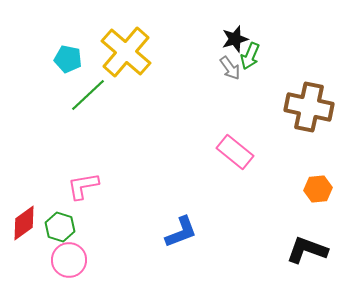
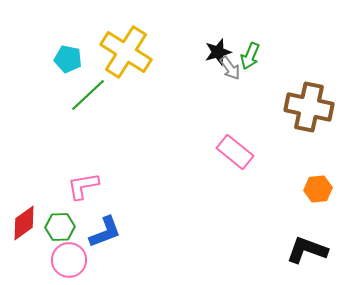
black star: moved 17 px left, 13 px down
yellow cross: rotated 9 degrees counterclockwise
green hexagon: rotated 20 degrees counterclockwise
blue L-shape: moved 76 px left
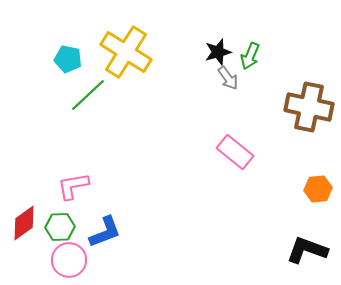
gray arrow: moved 2 px left, 10 px down
pink L-shape: moved 10 px left
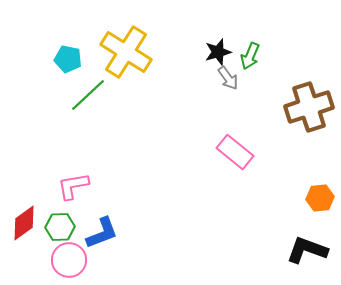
brown cross: rotated 30 degrees counterclockwise
orange hexagon: moved 2 px right, 9 px down
blue L-shape: moved 3 px left, 1 px down
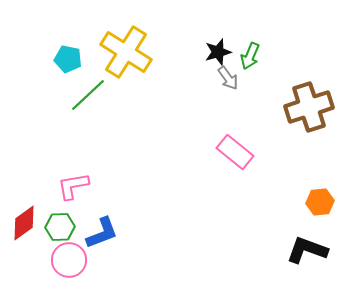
orange hexagon: moved 4 px down
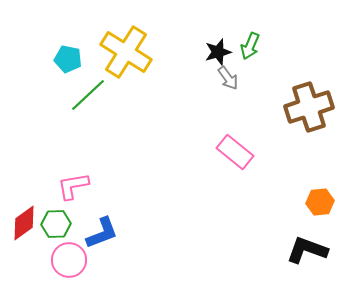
green arrow: moved 10 px up
green hexagon: moved 4 px left, 3 px up
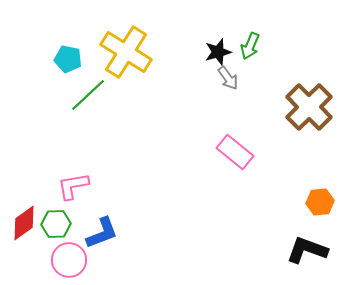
brown cross: rotated 27 degrees counterclockwise
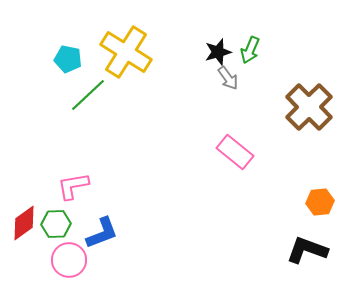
green arrow: moved 4 px down
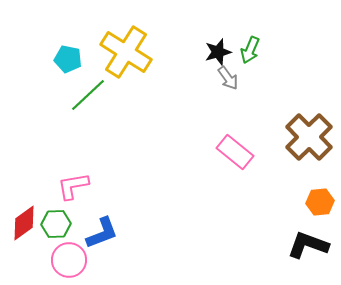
brown cross: moved 30 px down
black L-shape: moved 1 px right, 5 px up
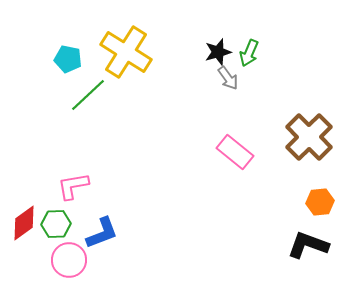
green arrow: moved 1 px left, 3 px down
